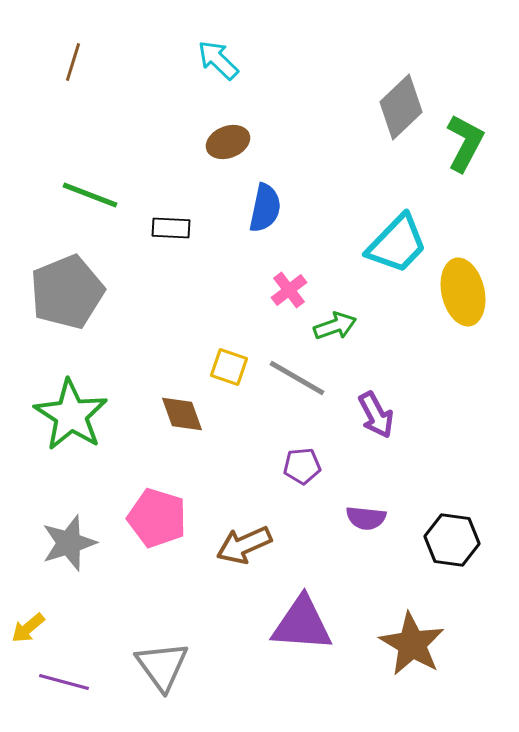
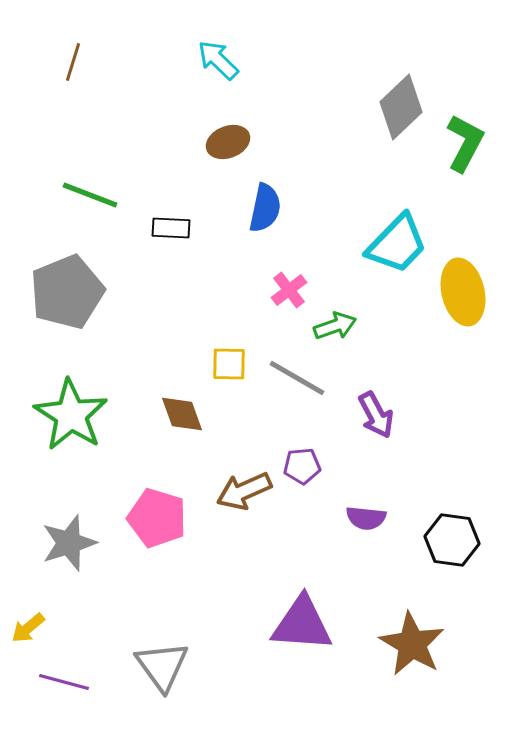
yellow square: moved 3 px up; rotated 18 degrees counterclockwise
brown arrow: moved 54 px up
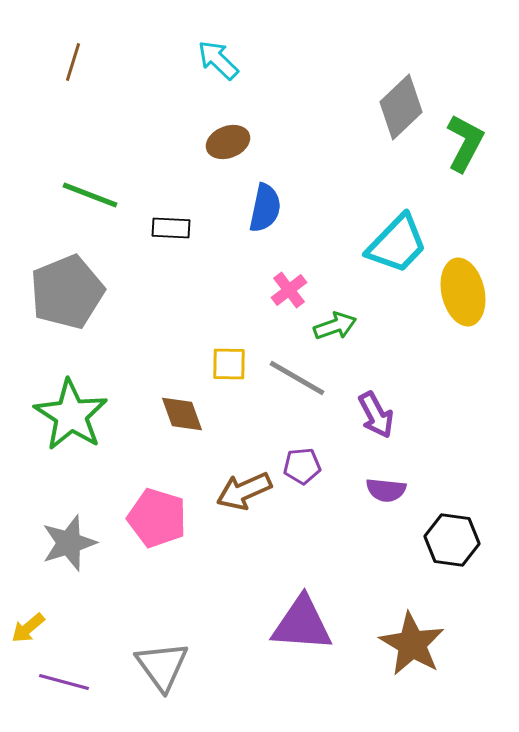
purple semicircle: moved 20 px right, 28 px up
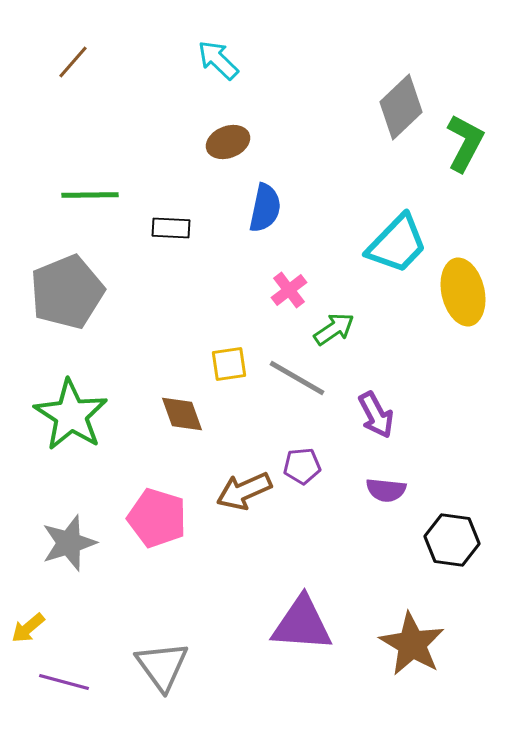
brown line: rotated 24 degrees clockwise
green line: rotated 22 degrees counterclockwise
green arrow: moved 1 px left, 3 px down; rotated 15 degrees counterclockwise
yellow square: rotated 9 degrees counterclockwise
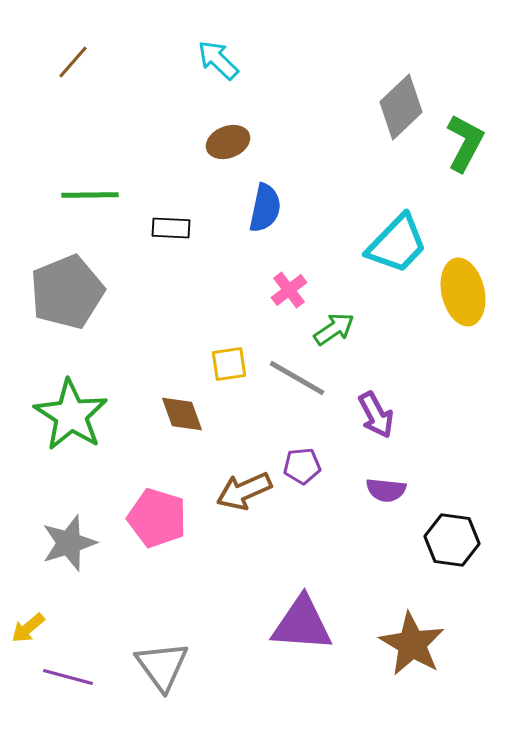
purple line: moved 4 px right, 5 px up
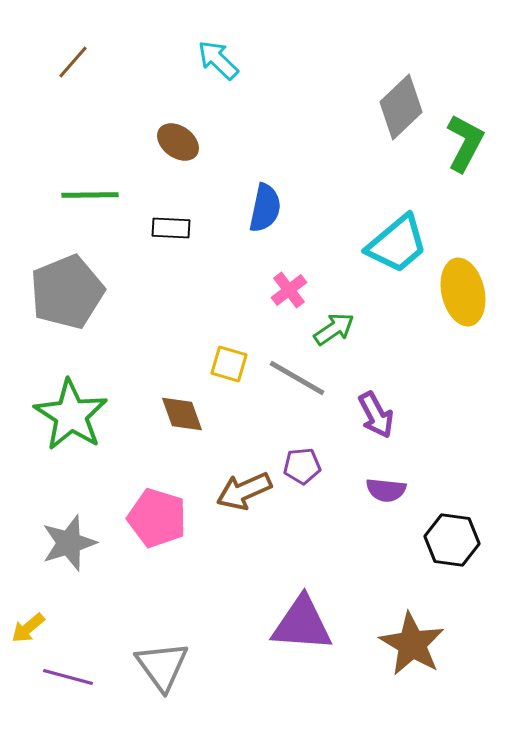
brown ellipse: moved 50 px left; rotated 57 degrees clockwise
cyan trapezoid: rotated 6 degrees clockwise
yellow square: rotated 24 degrees clockwise
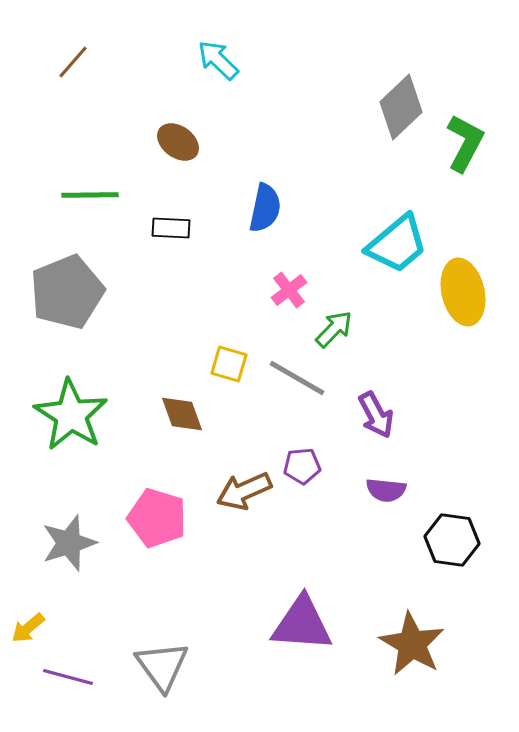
green arrow: rotated 12 degrees counterclockwise
